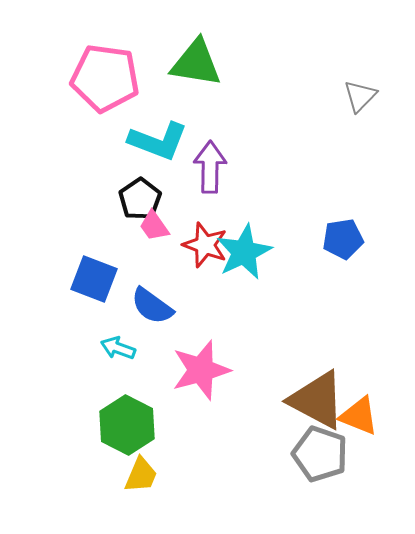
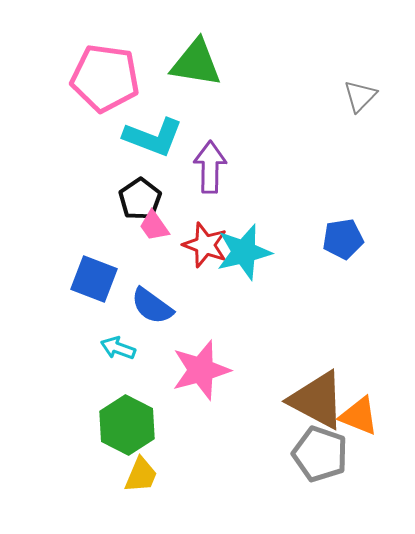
cyan L-shape: moved 5 px left, 4 px up
cyan star: rotated 12 degrees clockwise
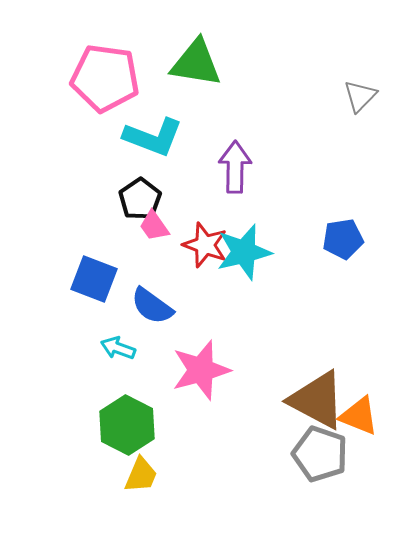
purple arrow: moved 25 px right
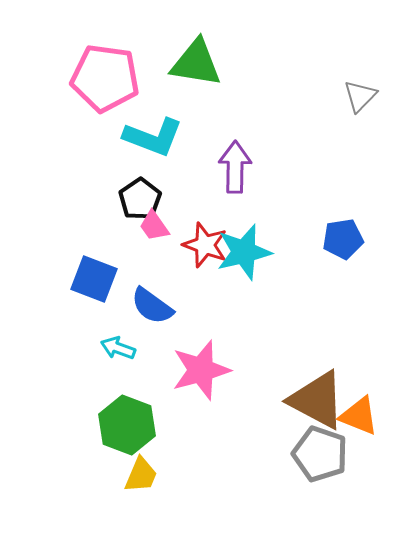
green hexagon: rotated 6 degrees counterclockwise
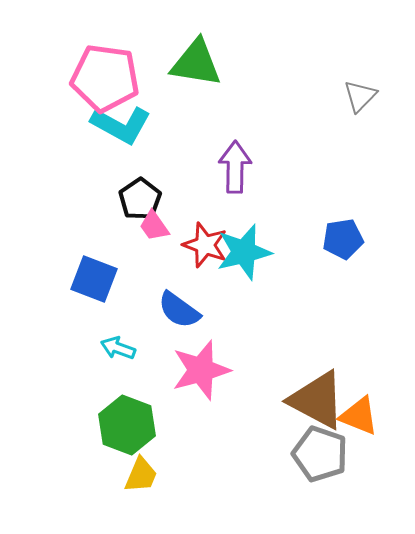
cyan L-shape: moved 32 px left, 12 px up; rotated 8 degrees clockwise
blue semicircle: moved 27 px right, 4 px down
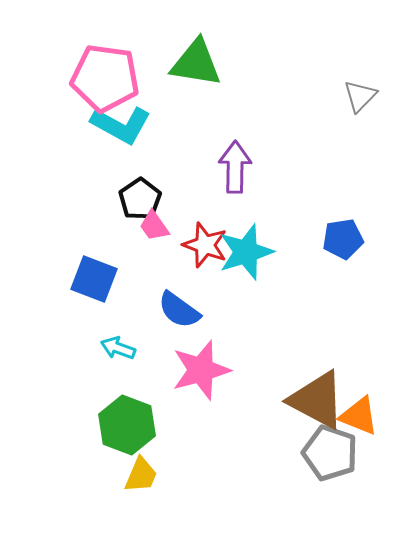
cyan star: moved 2 px right; rotated 4 degrees counterclockwise
gray pentagon: moved 10 px right, 1 px up
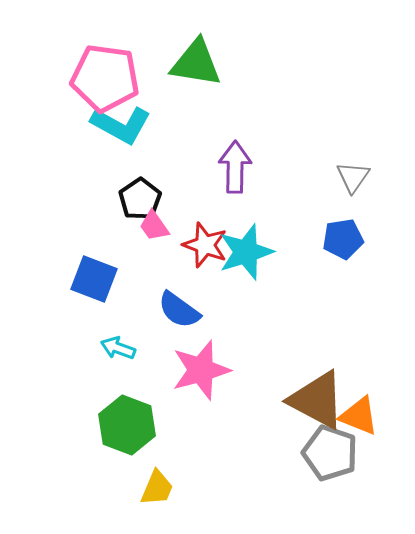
gray triangle: moved 7 px left, 81 px down; rotated 9 degrees counterclockwise
yellow trapezoid: moved 16 px right, 13 px down
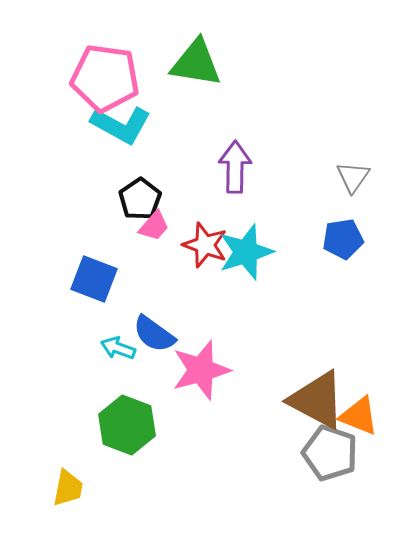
pink trapezoid: rotated 104 degrees counterclockwise
blue semicircle: moved 25 px left, 24 px down
yellow trapezoid: moved 89 px left; rotated 12 degrees counterclockwise
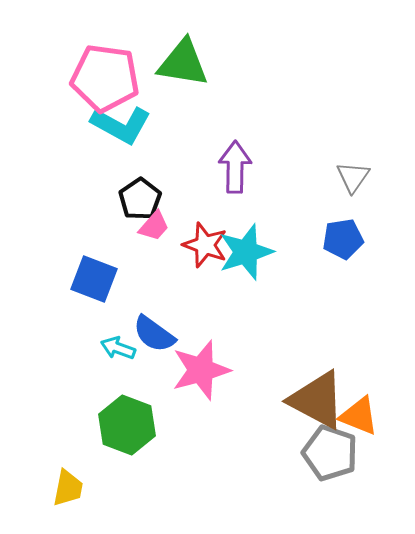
green triangle: moved 13 px left
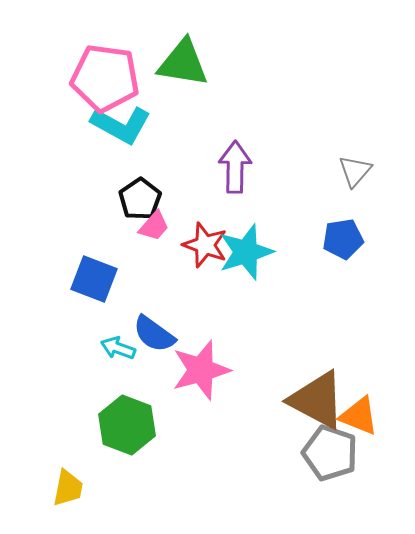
gray triangle: moved 2 px right, 6 px up; rotated 6 degrees clockwise
